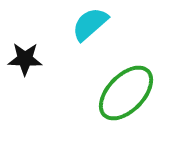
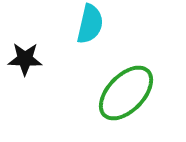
cyan semicircle: rotated 144 degrees clockwise
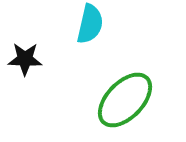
green ellipse: moved 1 px left, 7 px down
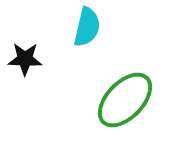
cyan semicircle: moved 3 px left, 3 px down
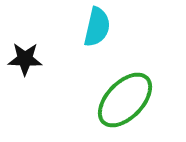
cyan semicircle: moved 10 px right
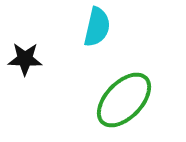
green ellipse: moved 1 px left
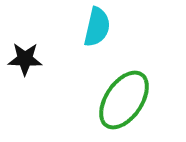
green ellipse: rotated 10 degrees counterclockwise
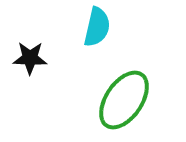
black star: moved 5 px right, 1 px up
